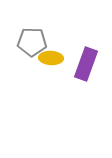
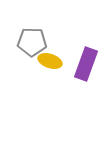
yellow ellipse: moved 1 px left, 3 px down; rotated 15 degrees clockwise
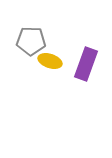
gray pentagon: moved 1 px left, 1 px up
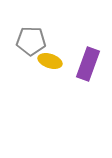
purple rectangle: moved 2 px right
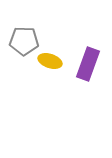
gray pentagon: moved 7 px left
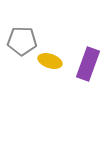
gray pentagon: moved 2 px left
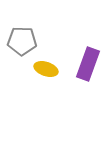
yellow ellipse: moved 4 px left, 8 px down
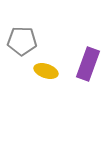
yellow ellipse: moved 2 px down
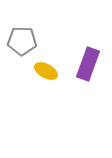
yellow ellipse: rotated 10 degrees clockwise
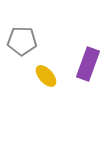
yellow ellipse: moved 5 px down; rotated 20 degrees clockwise
